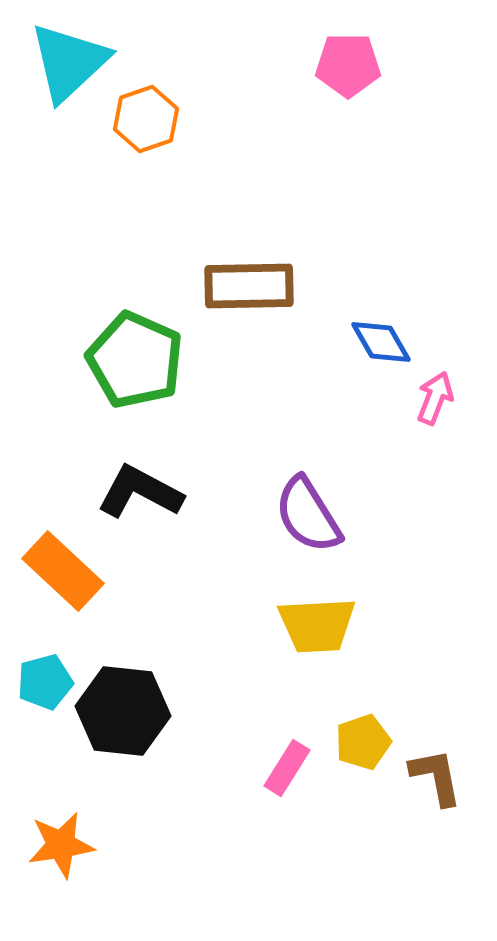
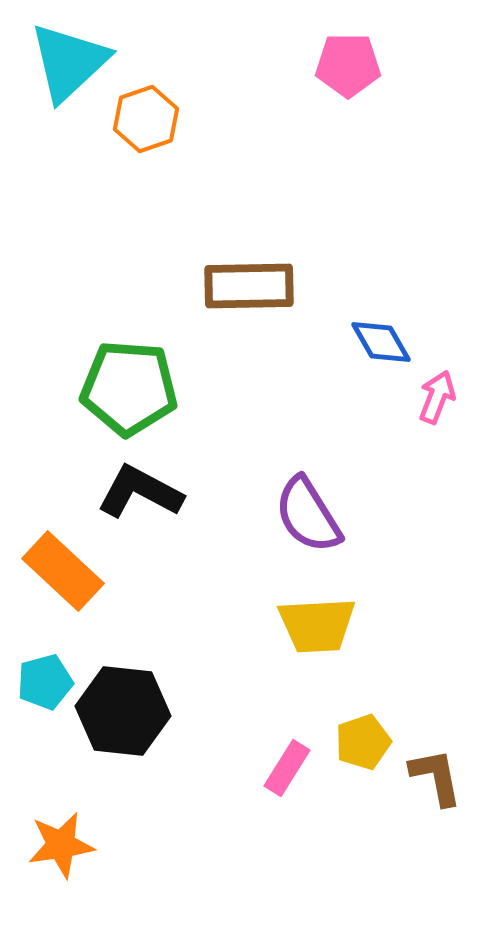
green pentagon: moved 6 px left, 28 px down; rotated 20 degrees counterclockwise
pink arrow: moved 2 px right, 1 px up
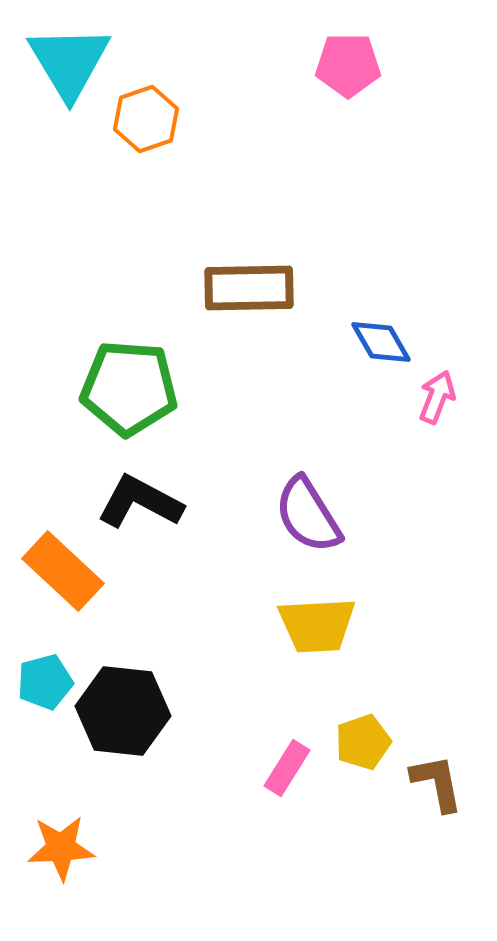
cyan triangle: rotated 18 degrees counterclockwise
brown rectangle: moved 2 px down
black L-shape: moved 10 px down
brown L-shape: moved 1 px right, 6 px down
orange star: moved 3 px down; rotated 6 degrees clockwise
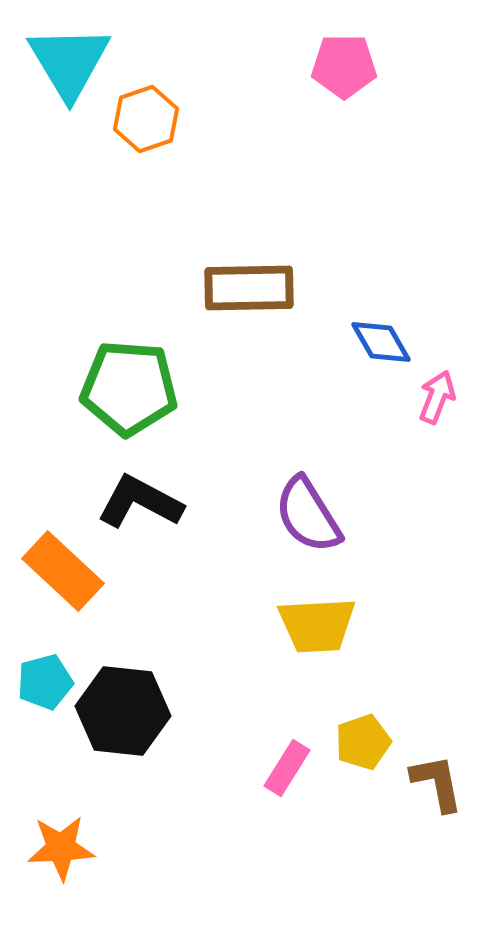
pink pentagon: moved 4 px left, 1 px down
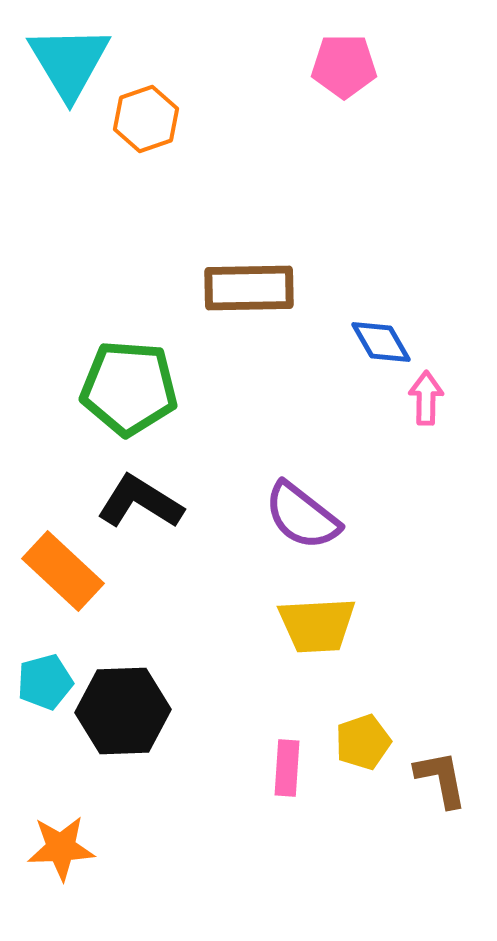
pink arrow: moved 11 px left, 1 px down; rotated 20 degrees counterclockwise
black L-shape: rotated 4 degrees clockwise
purple semicircle: moved 6 px left, 1 px down; rotated 20 degrees counterclockwise
black hexagon: rotated 8 degrees counterclockwise
pink rectangle: rotated 28 degrees counterclockwise
brown L-shape: moved 4 px right, 4 px up
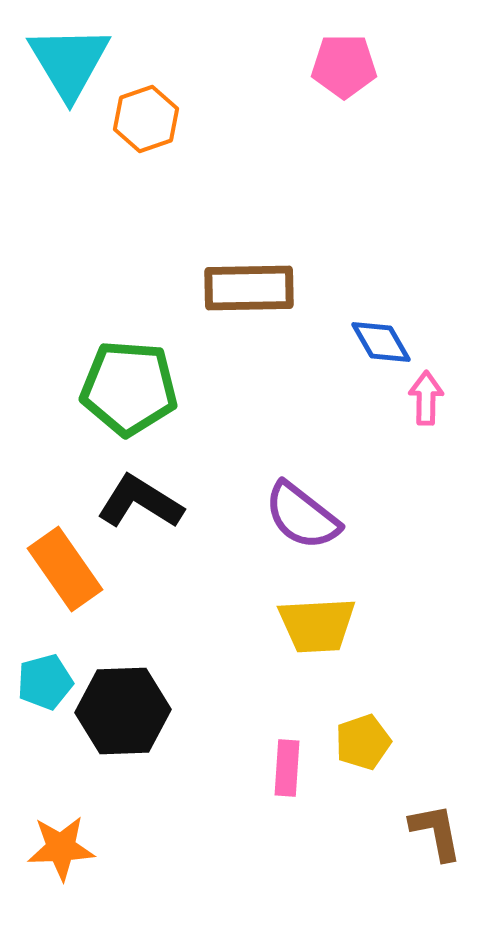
orange rectangle: moved 2 px right, 2 px up; rotated 12 degrees clockwise
brown L-shape: moved 5 px left, 53 px down
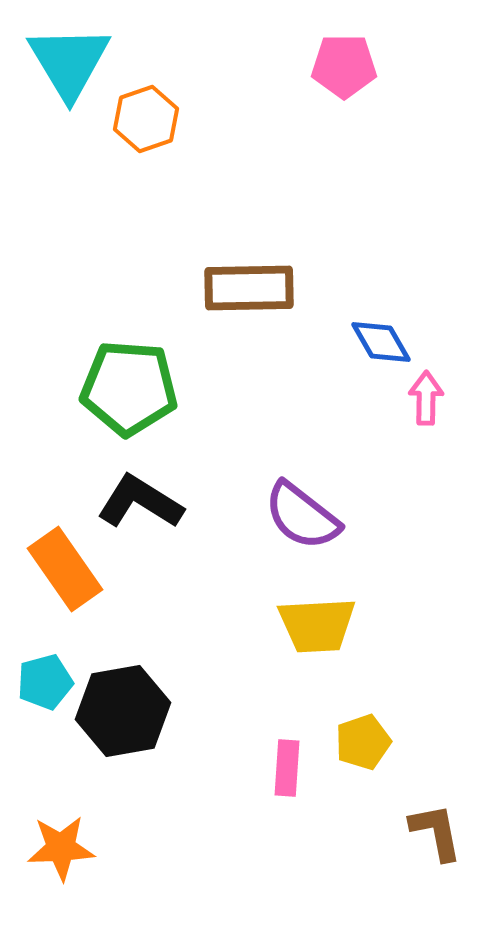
black hexagon: rotated 8 degrees counterclockwise
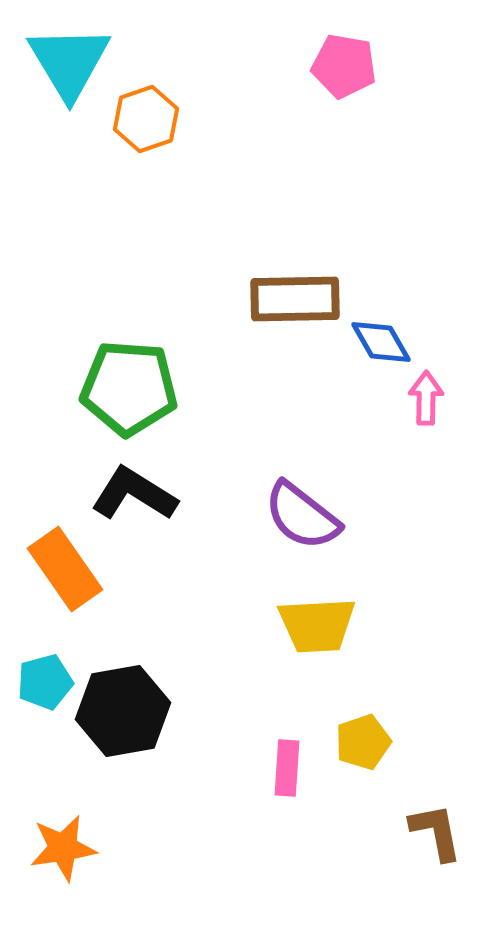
pink pentagon: rotated 10 degrees clockwise
brown rectangle: moved 46 px right, 11 px down
black L-shape: moved 6 px left, 8 px up
orange star: moved 2 px right; rotated 6 degrees counterclockwise
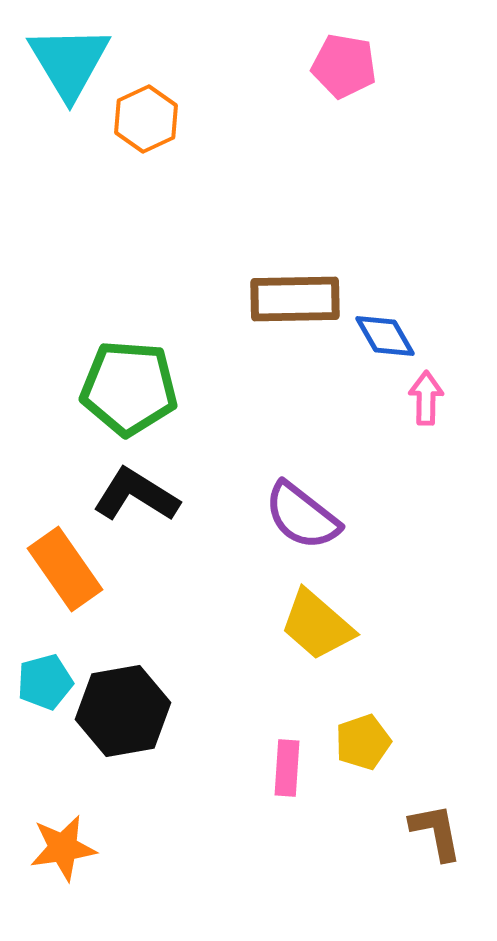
orange hexagon: rotated 6 degrees counterclockwise
blue diamond: moved 4 px right, 6 px up
black L-shape: moved 2 px right, 1 px down
yellow trapezoid: rotated 44 degrees clockwise
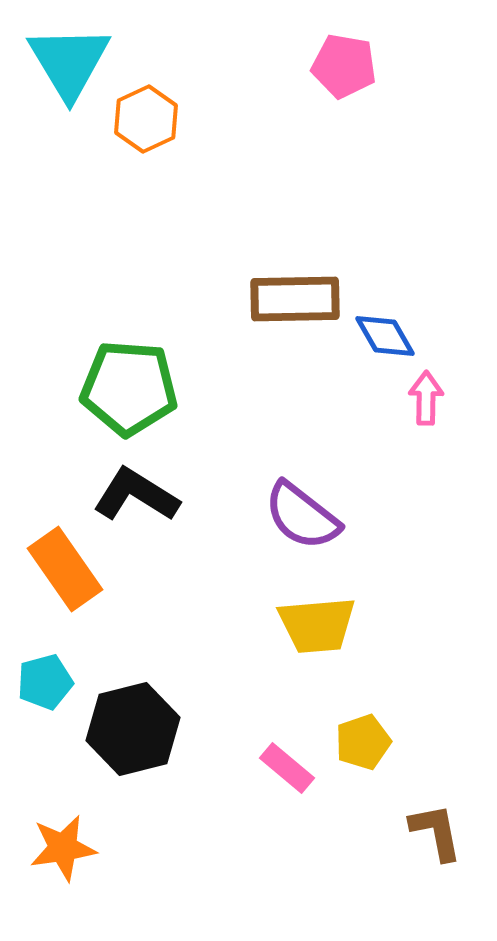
yellow trapezoid: rotated 46 degrees counterclockwise
black hexagon: moved 10 px right, 18 px down; rotated 4 degrees counterclockwise
pink rectangle: rotated 54 degrees counterclockwise
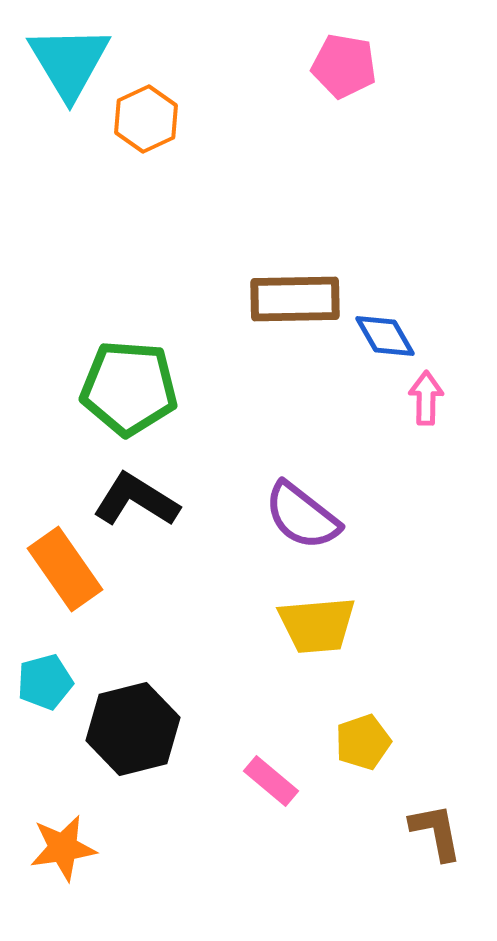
black L-shape: moved 5 px down
pink rectangle: moved 16 px left, 13 px down
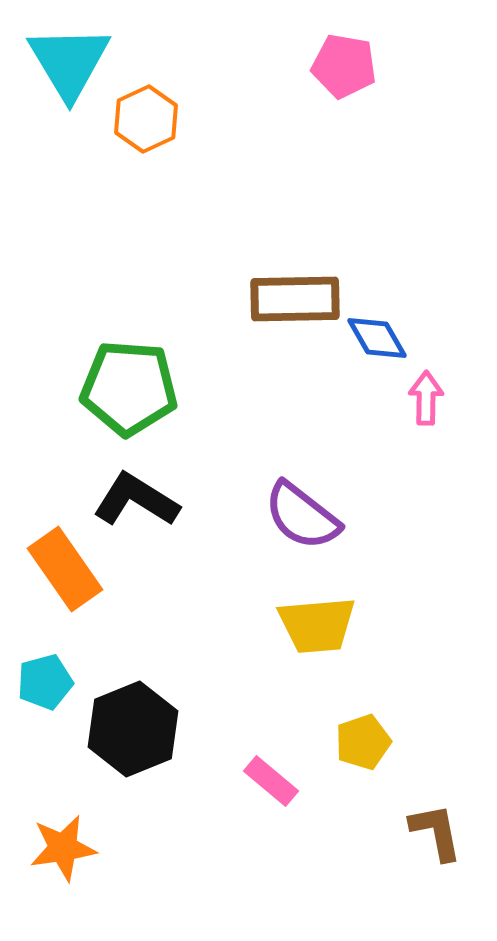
blue diamond: moved 8 px left, 2 px down
black hexagon: rotated 8 degrees counterclockwise
